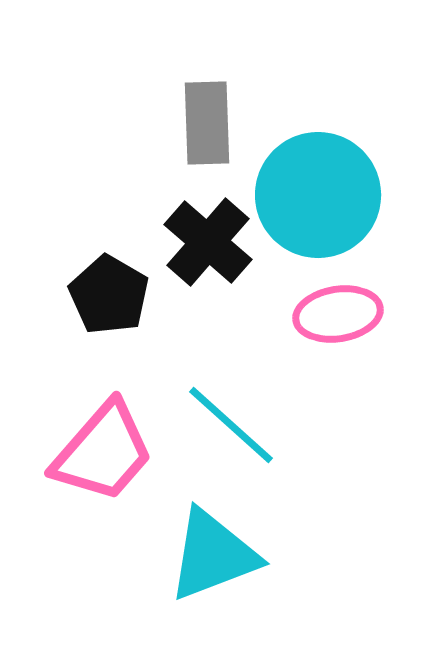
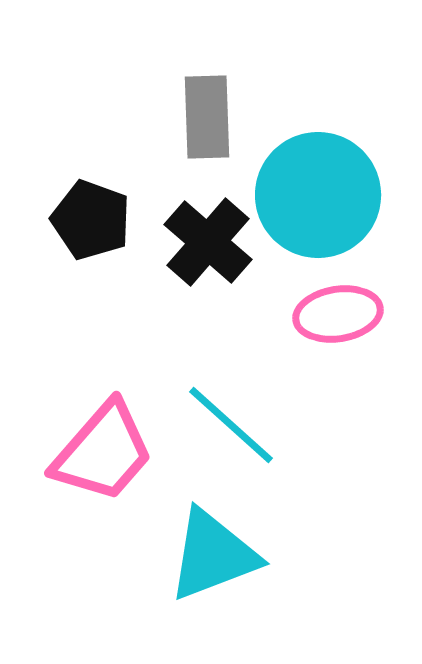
gray rectangle: moved 6 px up
black pentagon: moved 18 px left, 75 px up; rotated 10 degrees counterclockwise
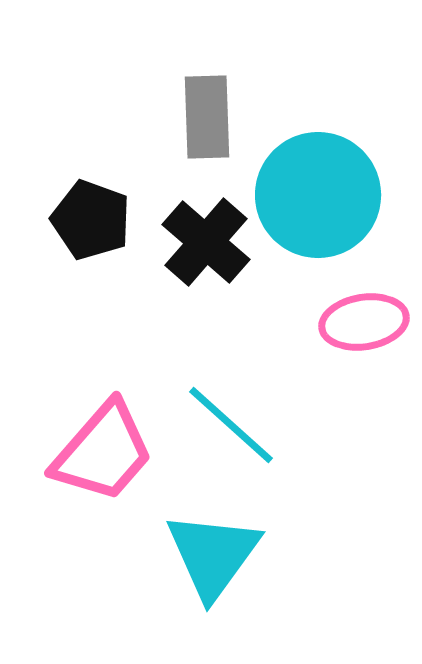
black cross: moved 2 px left
pink ellipse: moved 26 px right, 8 px down
cyan triangle: rotated 33 degrees counterclockwise
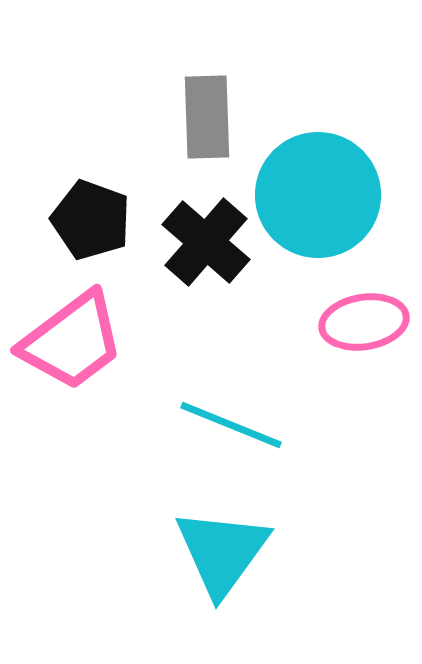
cyan line: rotated 20 degrees counterclockwise
pink trapezoid: moved 31 px left, 111 px up; rotated 12 degrees clockwise
cyan triangle: moved 9 px right, 3 px up
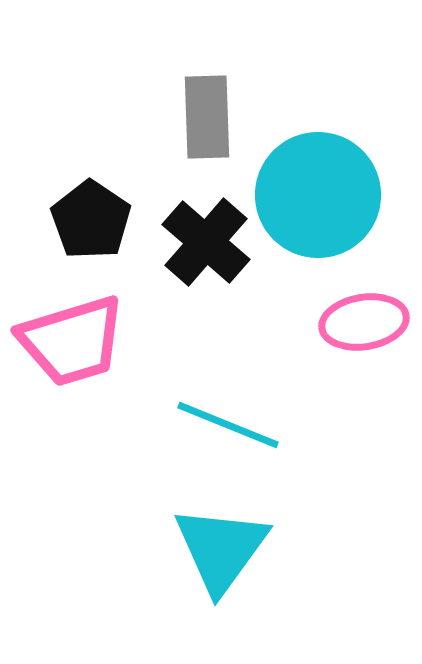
black pentagon: rotated 14 degrees clockwise
pink trapezoid: rotated 20 degrees clockwise
cyan line: moved 3 px left
cyan triangle: moved 1 px left, 3 px up
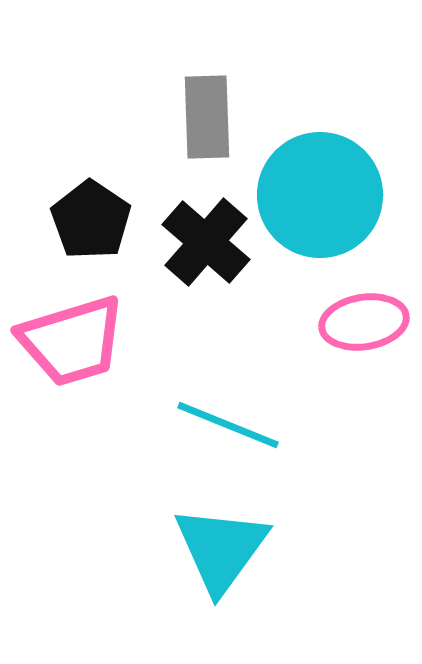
cyan circle: moved 2 px right
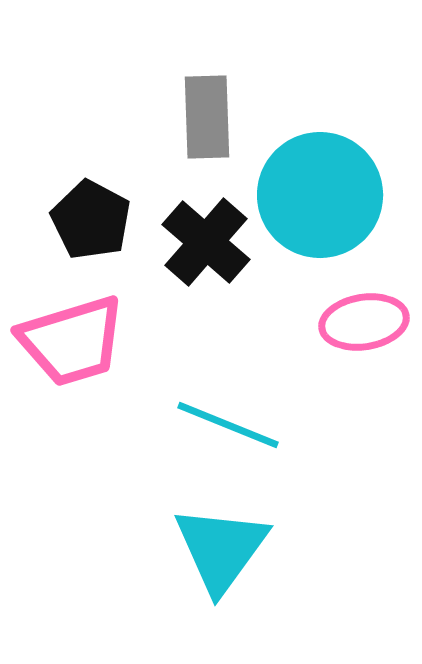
black pentagon: rotated 6 degrees counterclockwise
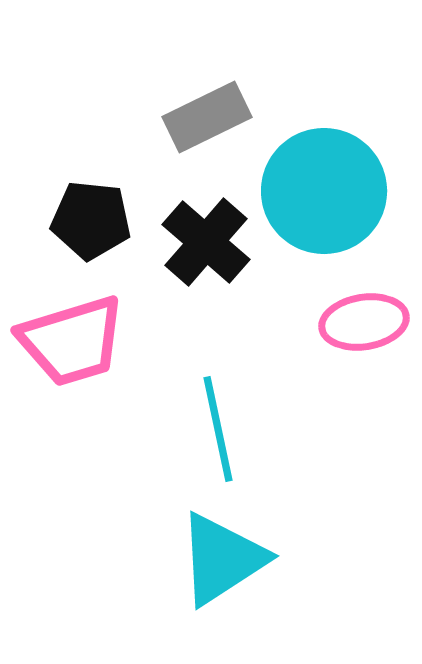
gray rectangle: rotated 66 degrees clockwise
cyan circle: moved 4 px right, 4 px up
black pentagon: rotated 22 degrees counterclockwise
cyan line: moved 10 px left, 4 px down; rotated 56 degrees clockwise
cyan triangle: moved 1 px right, 10 px down; rotated 21 degrees clockwise
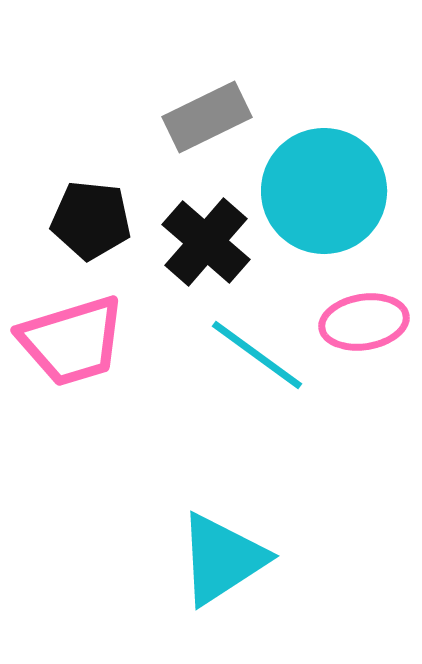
cyan line: moved 39 px right, 74 px up; rotated 42 degrees counterclockwise
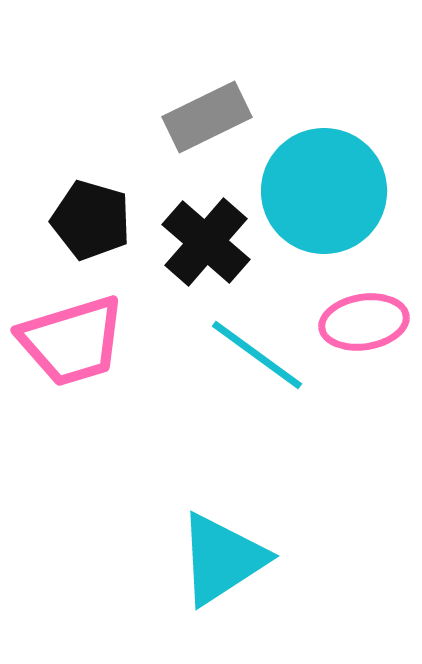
black pentagon: rotated 10 degrees clockwise
